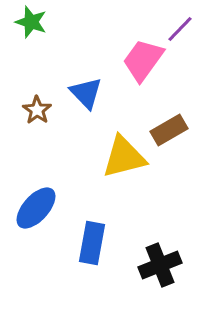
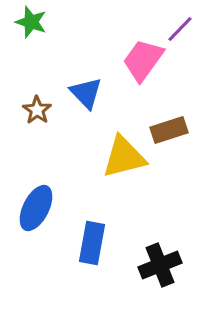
brown rectangle: rotated 12 degrees clockwise
blue ellipse: rotated 15 degrees counterclockwise
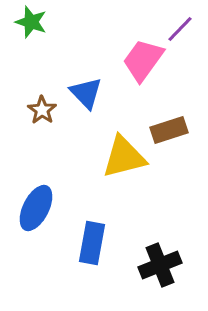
brown star: moved 5 px right
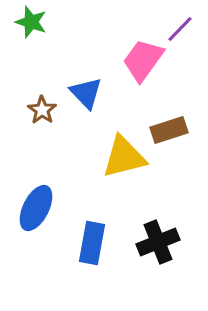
black cross: moved 2 px left, 23 px up
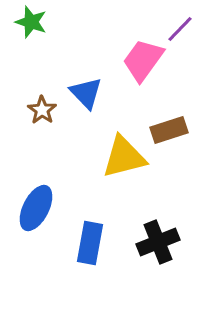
blue rectangle: moved 2 px left
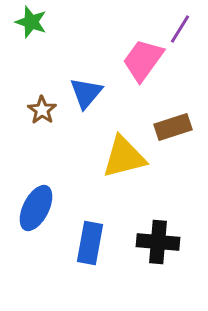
purple line: rotated 12 degrees counterclockwise
blue triangle: rotated 24 degrees clockwise
brown rectangle: moved 4 px right, 3 px up
black cross: rotated 27 degrees clockwise
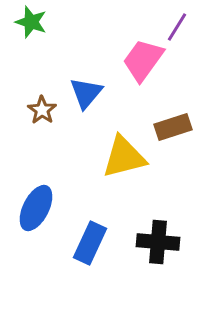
purple line: moved 3 px left, 2 px up
blue rectangle: rotated 15 degrees clockwise
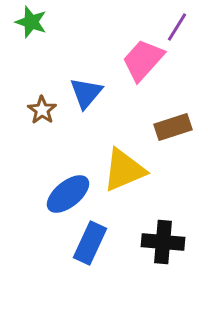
pink trapezoid: rotated 6 degrees clockwise
yellow triangle: moved 13 px down; rotated 9 degrees counterclockwise
blue ellipse: moved 32 px right, 14 px up; rotated 24 degrees clockwise
black cross: moved 5 px right
